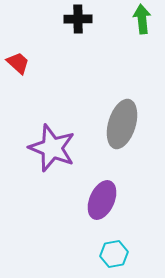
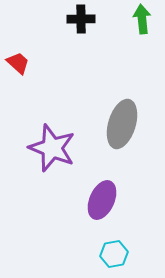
black cross: moved 3 px right
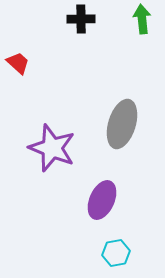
cyan hexagon: moved 2 px right, 1 px up
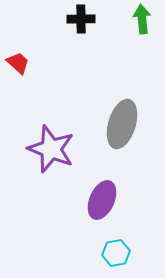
purple star: moved 1 px left, 1 px down
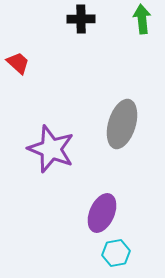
purple ellipse: moved 13 px down
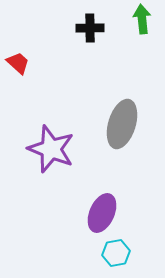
black cross: moved 9 px right, 9 px down
